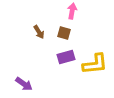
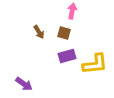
purple rectangle: moved 1 px right, 1 px up
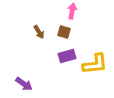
brown square: moved 1 px up
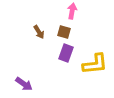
purple rectangle: moved 1 px left, 3 px up; rotated 54 degrees counterclockwise
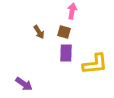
purple rectangle: rotated 18 degrees counterclockwise
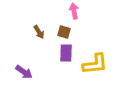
pink arrow: moved 2 px right; rotated 21 degrees counterclockwise
purple arrow: moved 12 px up
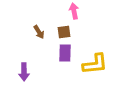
brown square: rotated 24 degrees counterclockwise
purple rectangle: moved 1 px left
purple arrow: rotated 54 degrees clockwise
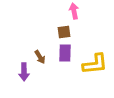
brown arrow: moved 1 px right, 25 px down
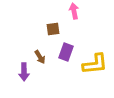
brown square: moved 11 px left, 3 px up
purple rectangle: moved 1 px right, 1 px up; rotated 18 degrees clockwise
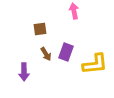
brown square: moved 13 px left
brown arrow: moved 6 px right, 3 px up
